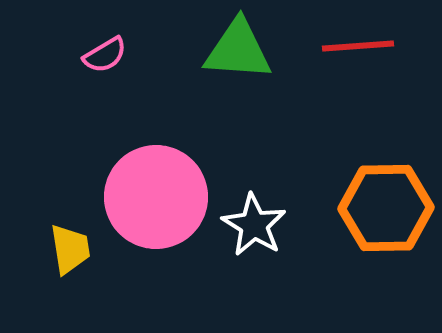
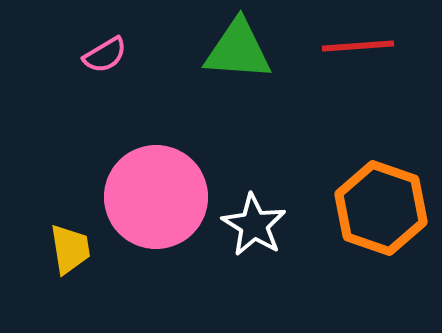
orange hexagon: moved 5 px left; rotated 20 degrees clockwise
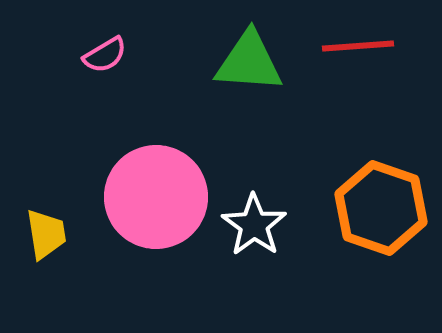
green triangle: moved 11 px right, 12 px down
white star: rotated 4 degrees clockwise
yellow trapezoid: moved 24 px left, 15 px up
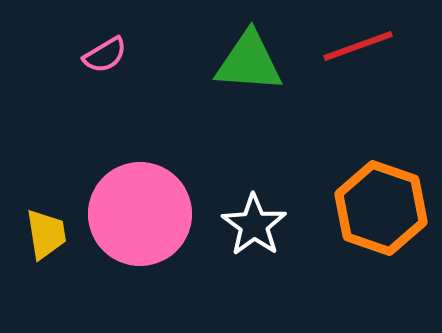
red line: rotated 16 degrees counterclockwise
pink circle: moved 16 px left, 17 px down
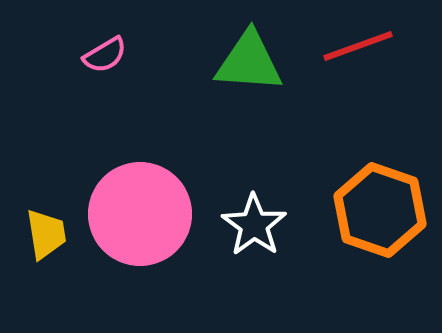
orange hexagon: moved 1 px left, 2 px down
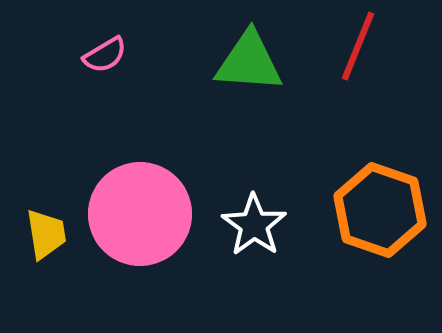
red line: rotated 48 degrees counterclockwise
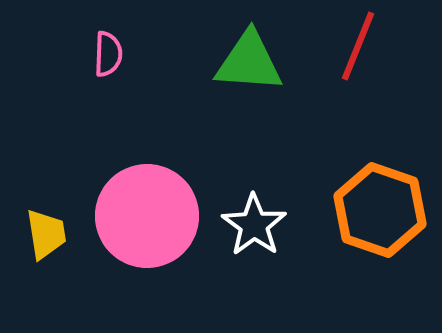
pink semicircle: moved 3 px right, 1 px up; rotated 57 degrees counterclockwise
pink circle: moved 7 px right, 2 px down
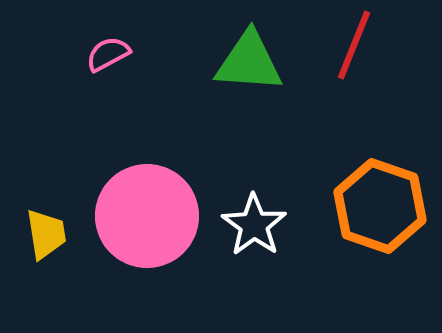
red line: moved 4 px left, 1 px up
pink semicircle: rotated 120 degrees counterclockwise
orange hexagon: moved 4 px up
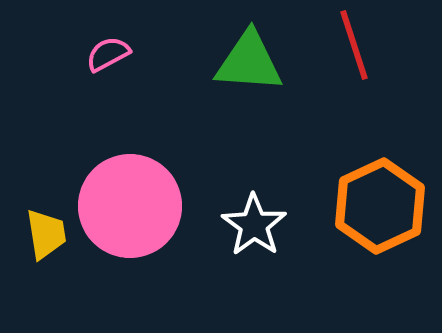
red line: rotated 40 degrees counterclockwise
orange hexagon: rotated 16 degrees clockwise
pink circle: moved 17 px left, 10 px up
